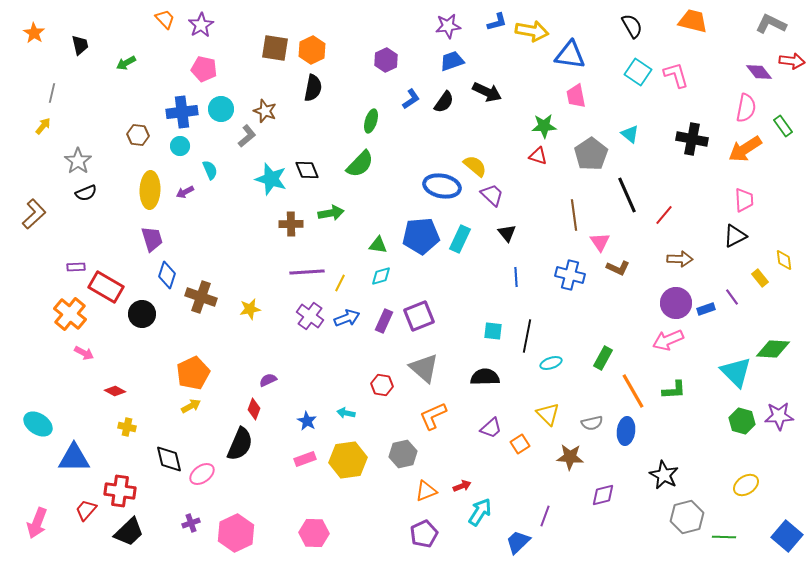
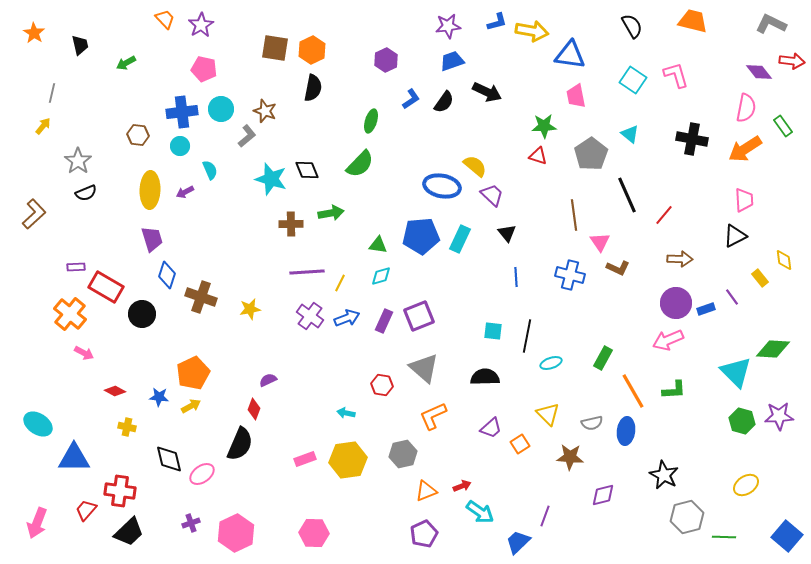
cyan square at (638, 72): moved 5 px left, 8 px down
blue star at (307, 421): moved 148 px left, 24 px up; rotated 24 degrees counterclockwise
cyan arrow at (480, 512): rotated 92 degrees clockwise
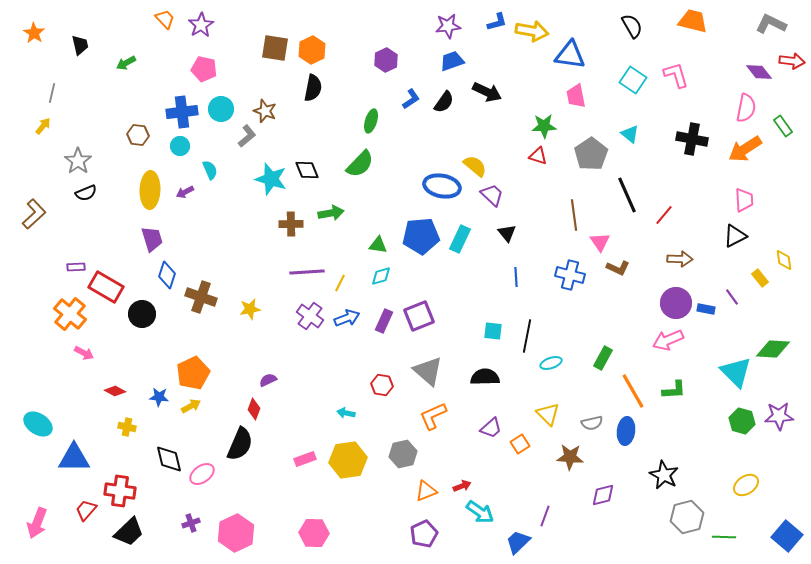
blue rectangle at (706, 309): rotated 30 degrees clockwise
gray triangle at (424, 368): moved 4 px right, 3 px down
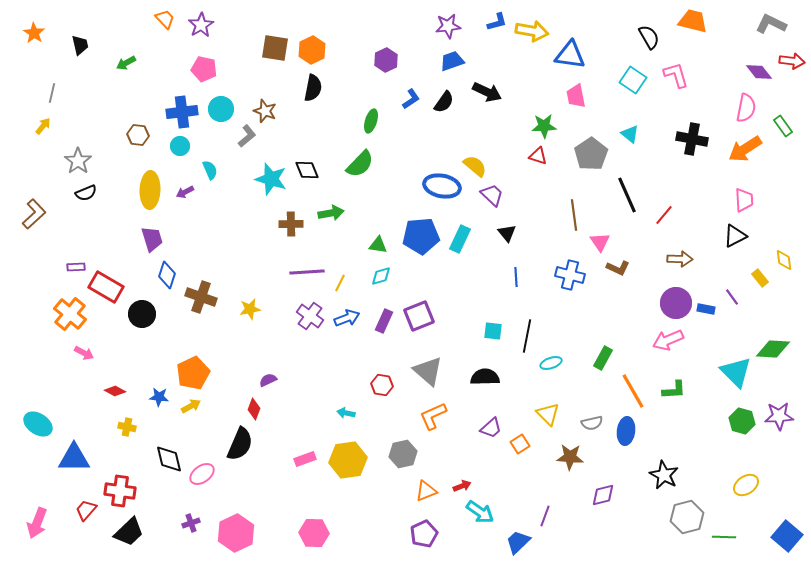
black semicircle at (632, 26): moved 17 px right, 11 px down
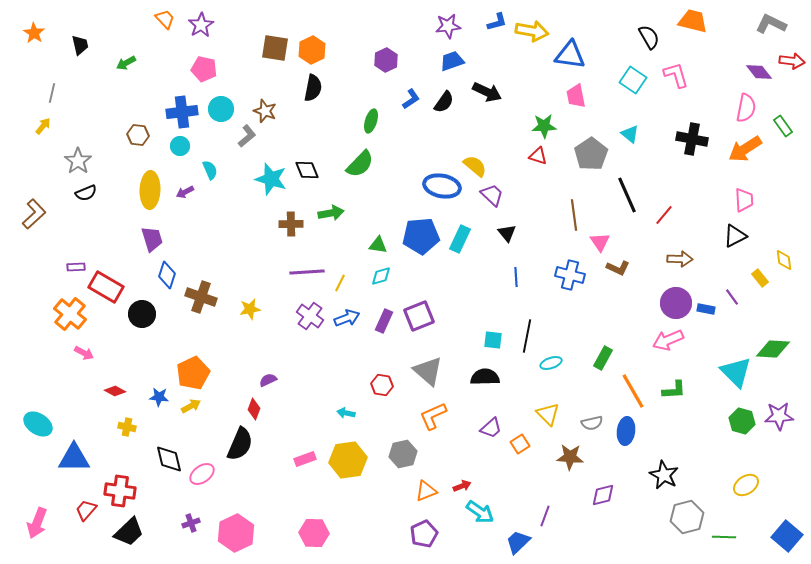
cyan square at (493, 331): moved 9 px down
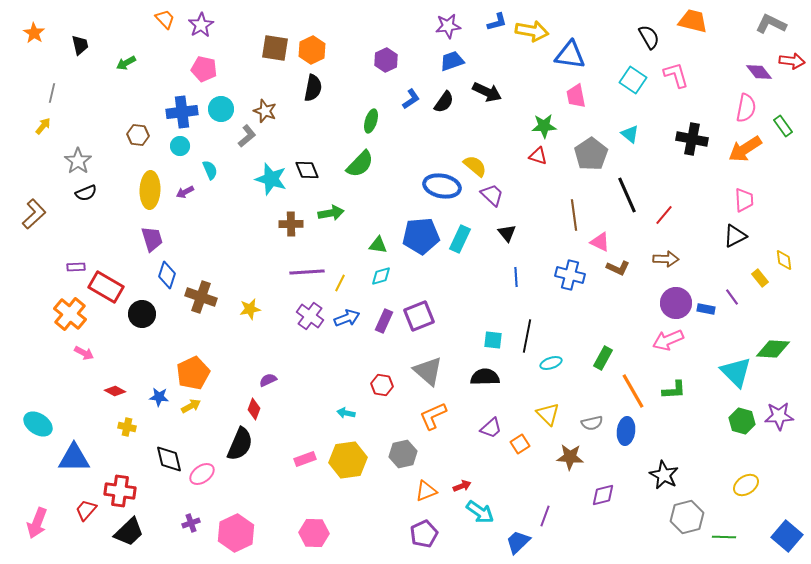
pink triangle at (600, 242): rotated 30 degrees counterclockwise
brown arrow at (680, 259): moved 14 px left
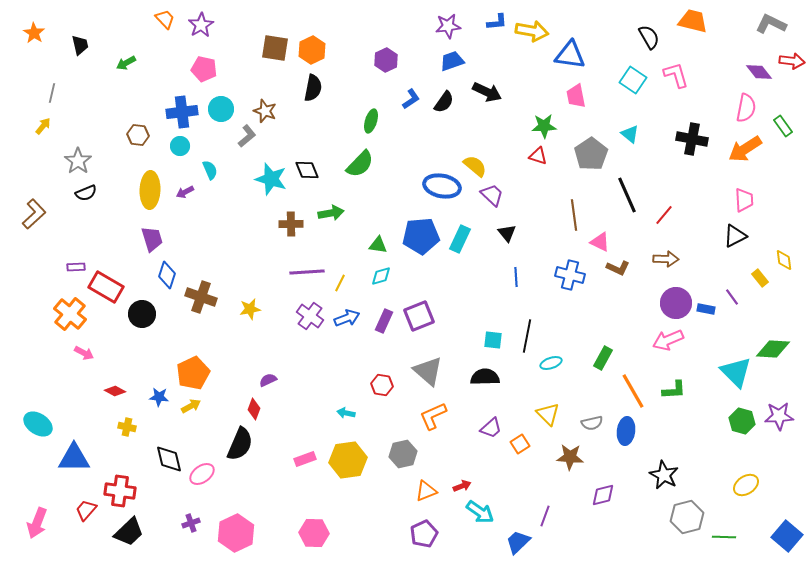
blue L-shape at (497, 22): rotated 10 degrees clockwise
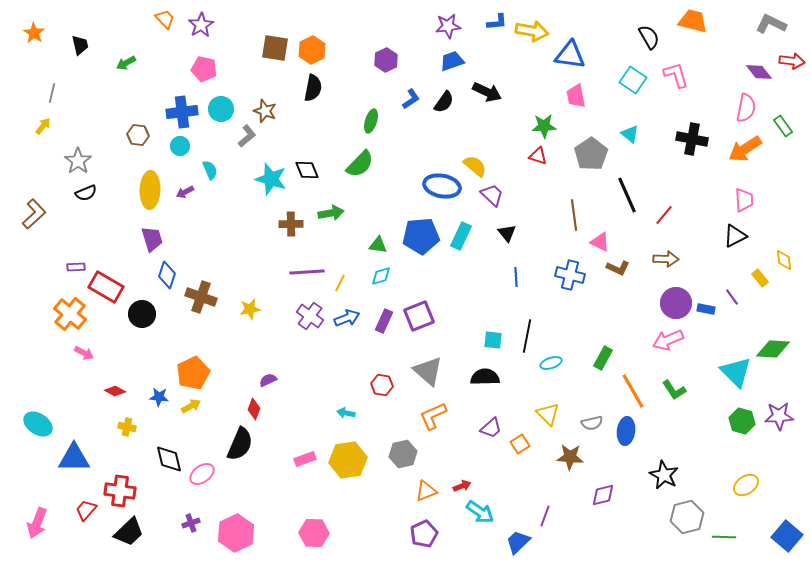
cyan rectangle at (460, 239): moved 1 px right, 3 px up
green L-shape at (674, 390): rotated 60 degrees clockwise
